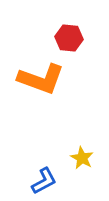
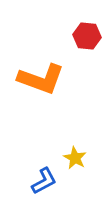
red hexagon: moved 18 px right, 2 px up
yellow star: moved 7 px left
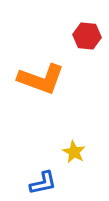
yellow star: moved 1 px left, 6 px up
blue L-shape: moved 1 px left, 2 px down; rotated 16 degrees clockwise
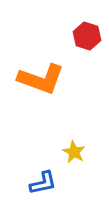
red hexagon: rotated 12 degrees clockwise
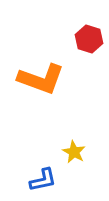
red hexagon: moved 2 px right, 3 px down
blue L-shape: moved 3 px up
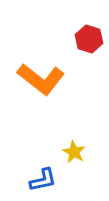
orange L-shape: rotated 18 degrees clockwise
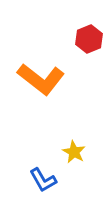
red hexagon: rotated 20 degrees clockwise
blue L-shape: rotated 72 degrees clockwise
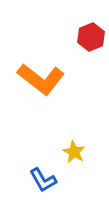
red hexagon: moved 2 px right, 2 px up
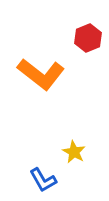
red hexagon: moved 3 px left, 1 px down
orange L-shape: moved 5 px up
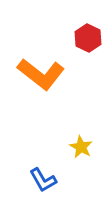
red hexagon: rotated 12 degrees counterclockwise
yellow star: moved 7 px right, 5 px up
